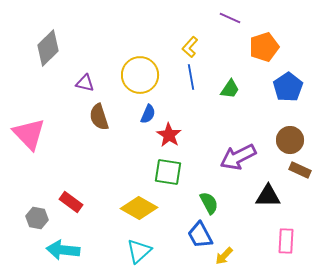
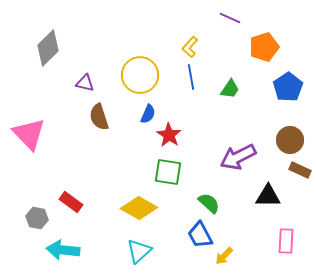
green semicircle: rotated 20 degrees counterclockwise
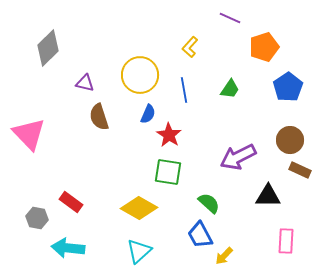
blue line: moved 7 px left, 13 px down
cyan arrow: moved 5 px right, 2 px up
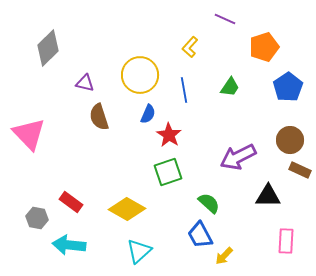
purple line: moved 5 px left, 1 px down
green trapezoid: moved 2 px up
green square: rotated 28 degrees counterclockwise
yellow diamond: moved 12 px left, 1 px down
cyan arrow: moved 1 px right, 3 px up
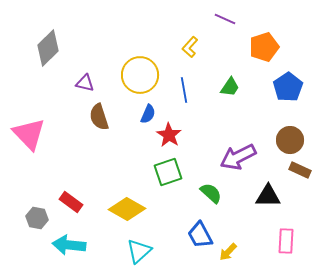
green semicircle: moved 2 px right, 10 px up
yellow arrow: moved 4 px right, 4 px up
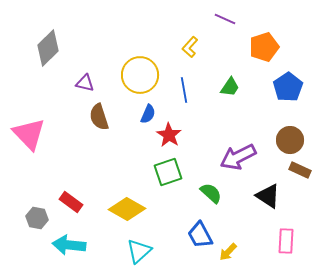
black triangle: rotated 32 degrees clockwise
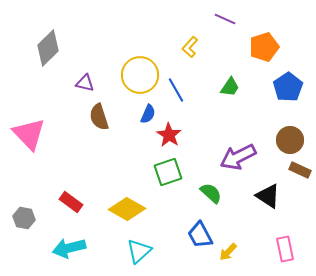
blue line: moved 8 px left; rotated 20 degrees counterclockwise
gray hexagon: moved 13 px left
pink rectangle: moved 1 px left, 8 px down; rotated 15 degrees counterclockwise
cyan arrow: moved 3 px down; rotated 20 degrees counterclockwise
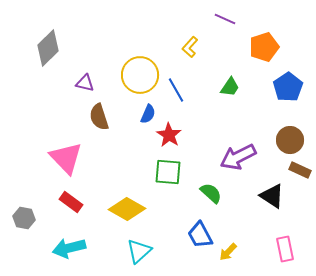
pink triangle: moved 37 px right, 24 px down
green square: rotated 24 degrees clockwise
black triangle: moved 4 px right
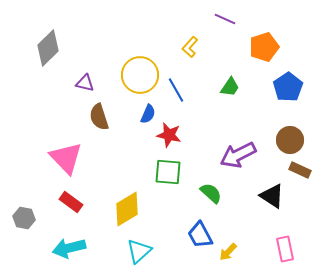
red star: rotated 20 degrees counterclockwise
purple arrow: moved 2 px up
yellow diamond: rotated 60 degrees counterclockwise
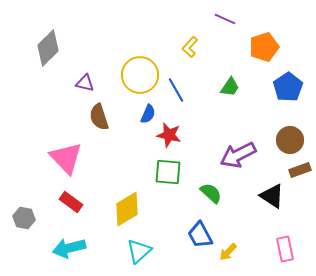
brown rectangle: rotated 45 degrees counterclockwise
